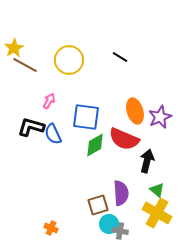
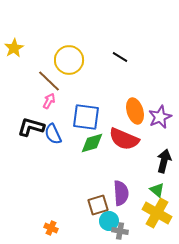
brown line: moved 24 px right, 16 px down; rotated 15 degrees clockwise
green diamond: moved 3 px left, 2 px up; rotated 15 degrees clockwise
black arrow: moved 17 px right
cyan circle: moved 3 px up
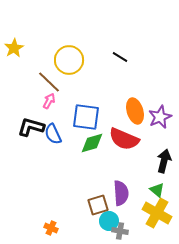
brown line: moved 1 px down
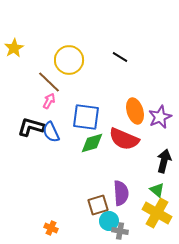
blue semicircle: moved 2 px left, 2 px up
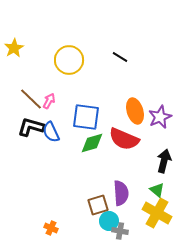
brown line: moved 18 px left, 17 px down
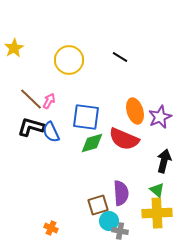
yellow cross: rotated 32 degrees counterclockwise
